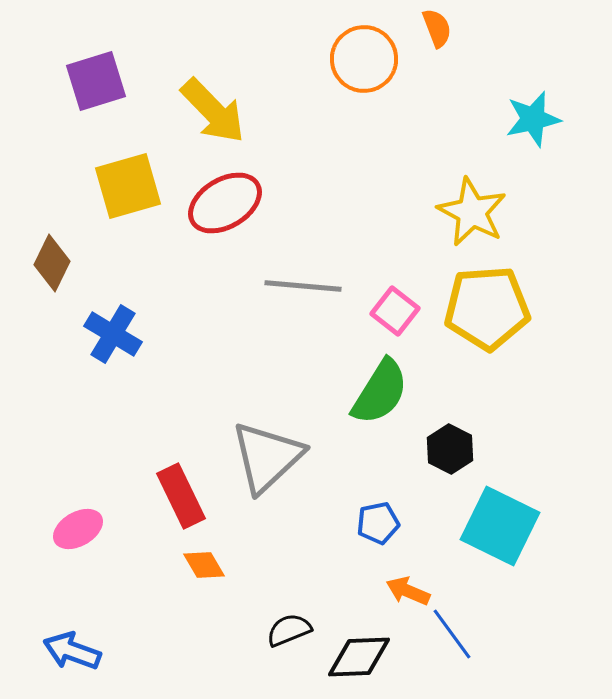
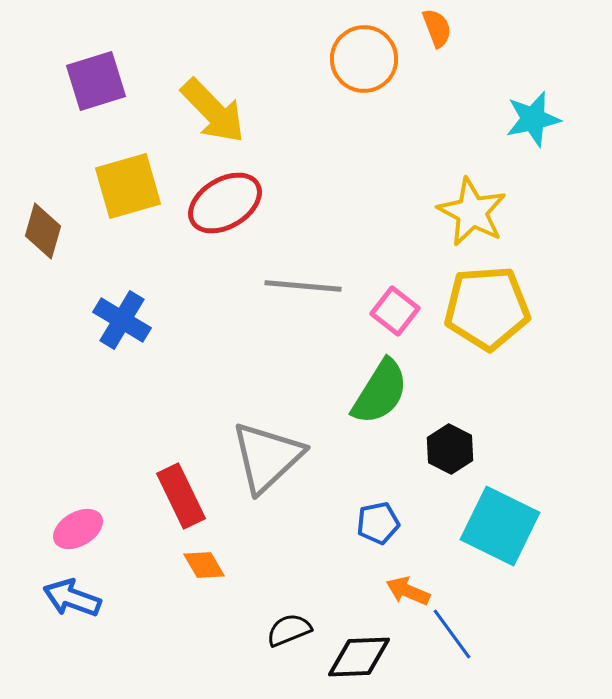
brown diamond: moved 9 px left, 32 px up; rotated 10 degrees counterclockwise
blue cross: moved 9 px right, 14 px up
blue arrow: moved 53 px up
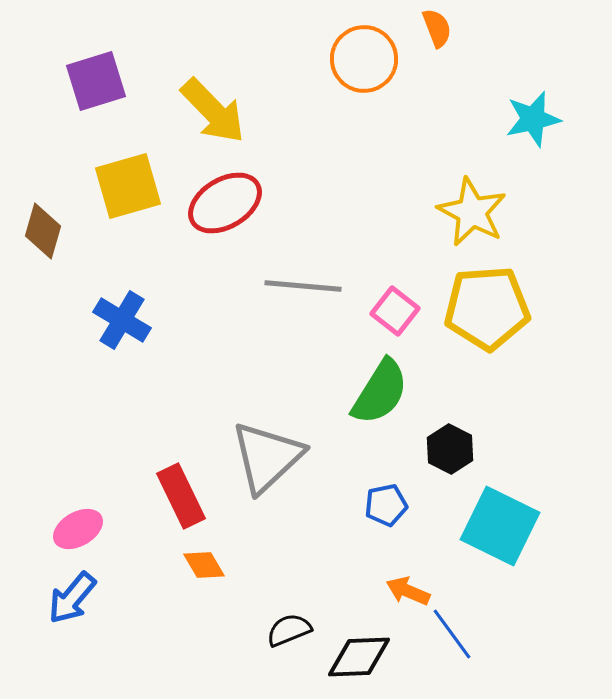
blue pentagon: moved 8 px right, 18 px up
blue arrow: rotated 70 degrees counterclockwise
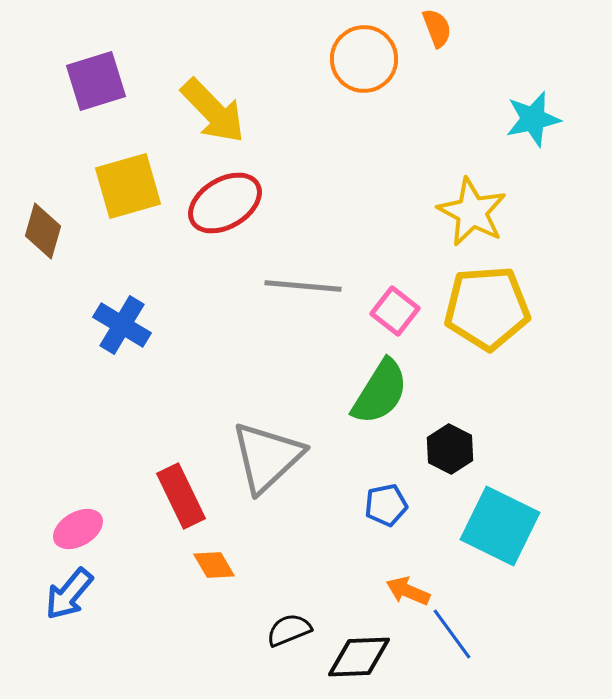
blue cross: moved 5 px down
orange diamond: moved 10 px right
blue arrow: moved 3 px left, 4 px up
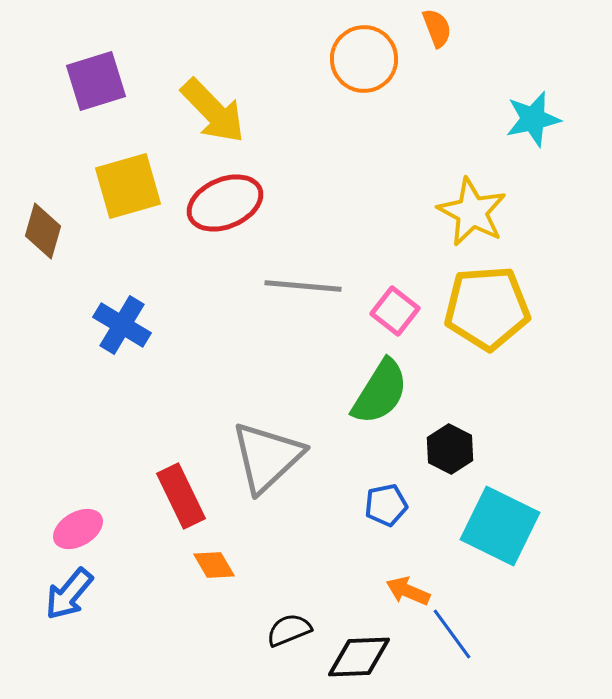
red ellipse: rotated 8 degrees clockwise
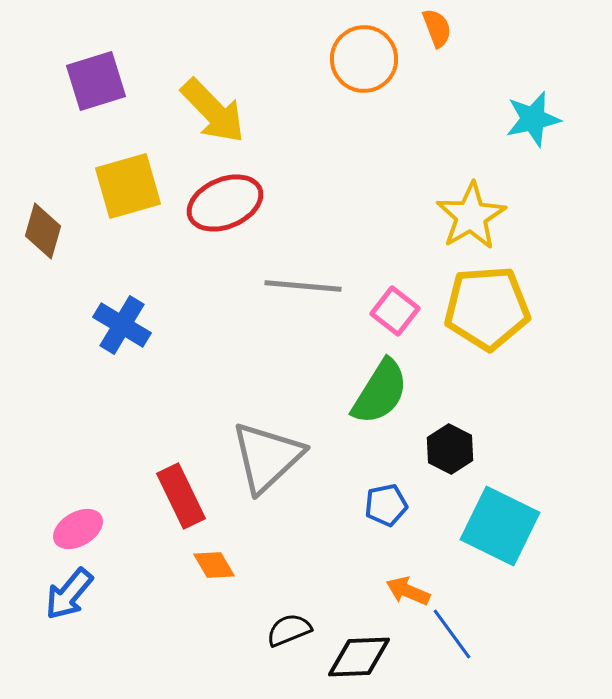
yellow star: moved 1 px left, 4 px down; rotated 14 degrees clockwise
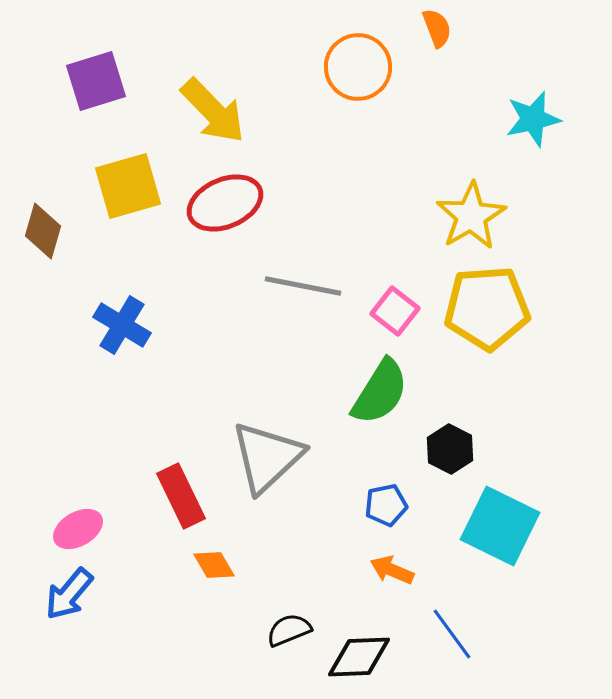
orange circle: moved 6 px left, 8 px down
gray line: rotated 6 degrees clockwise
orange arrow: moved 16 px left, 21 px up
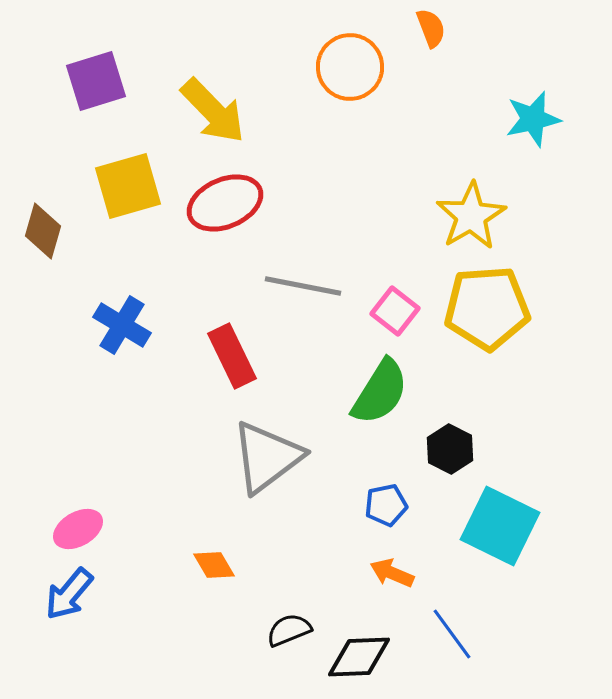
orange semicircle: moved 6 px left
orange circle: moved 8 px left
gray triangle: rotated 6 degrees clockwise
red rectangle: moved 51 px right, 140 px up
orange arrow: moved 3 px down
